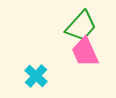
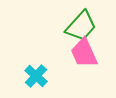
pink trapezoid: moved 1 px left, 1 px down
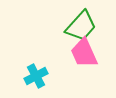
cyan cross: rotated 20 degrees clockwise
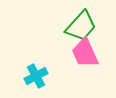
pink trapezoid: moved 1 px right
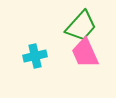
cyan cross: moved 1 px left, 20 px up; rotated 15 degrees clockwise
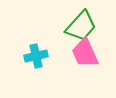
cyan cross: moved 1 px right
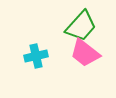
pink trapezoid: rotated 28 degrees counterclockwise
